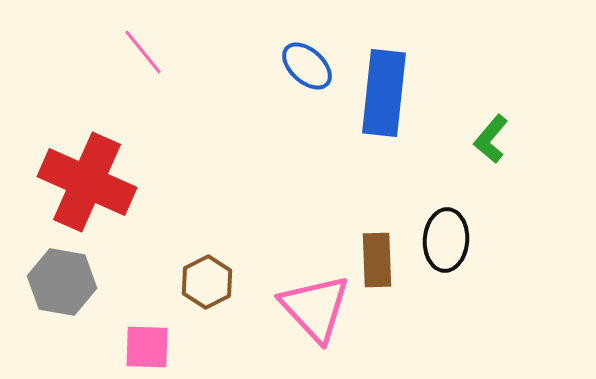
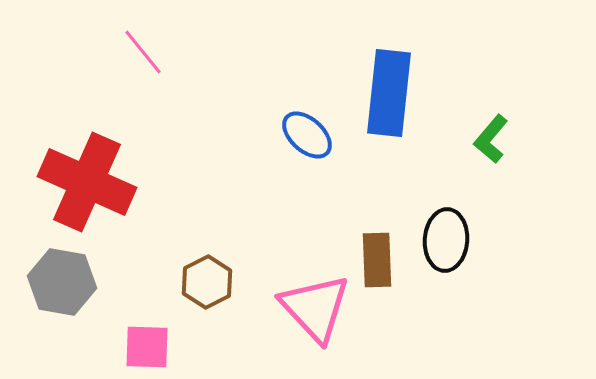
blue ellipse: moved 69 px down
blue rectangle: moved 5 px right
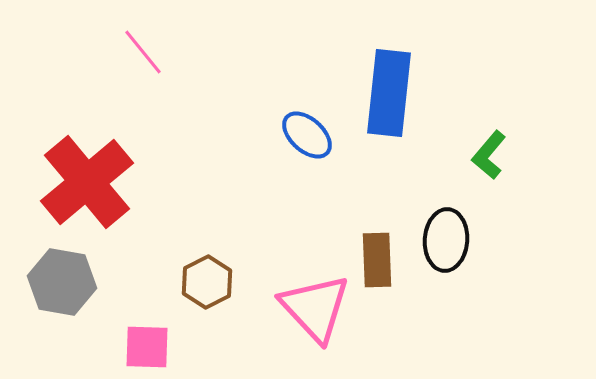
green L-shape: moved 2 px left, 16 px down
red cross: rotated 26 degrees clockwise
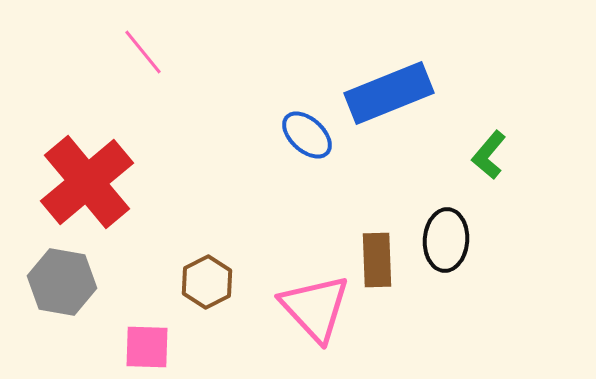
blue rectangle: rotated 62 degrees clockwise
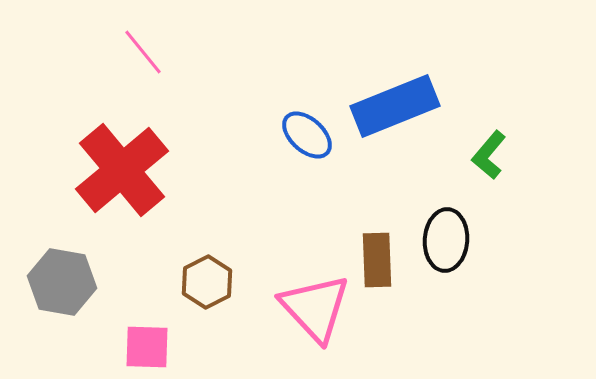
blue rectangle: moved 6 px right, 13 px down
red cross: moved 35 px right, 12 px up
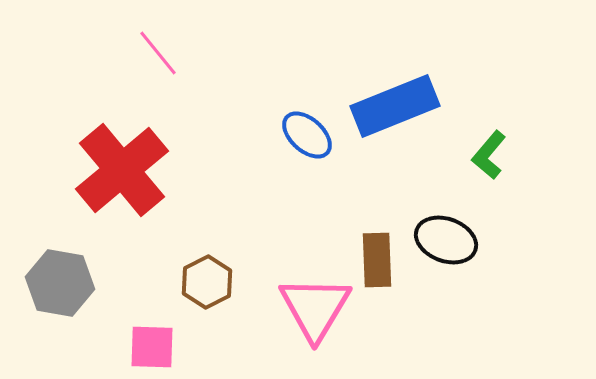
pink line: moved 15 px right, 1 px down
black ellipse: rotated 74 degrees counterclockwise
gray hexagon: moved 2 px left, 1 px down
pink triangle: rotated 14 degrees clockwise
pink square: moved 5 px right
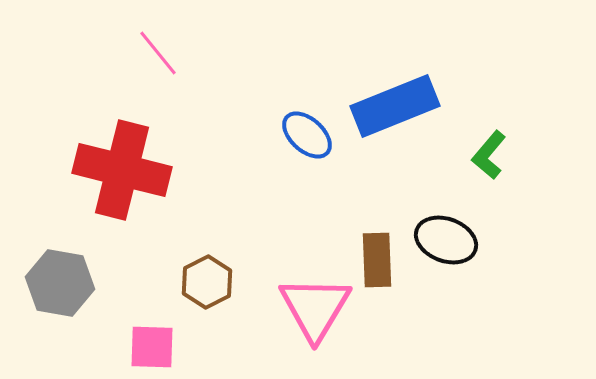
red cross: rotated 36 degrees counterclockwise
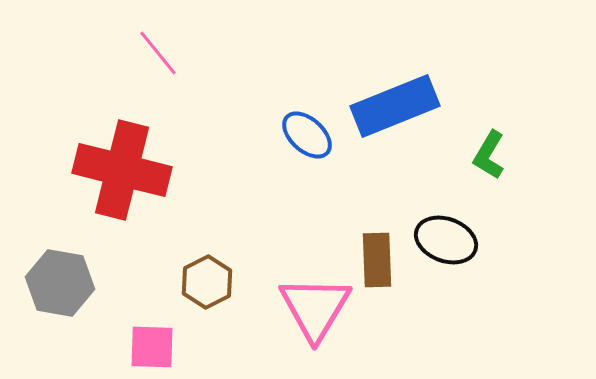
green L-shape: rotated 9 degrees counterclockwise
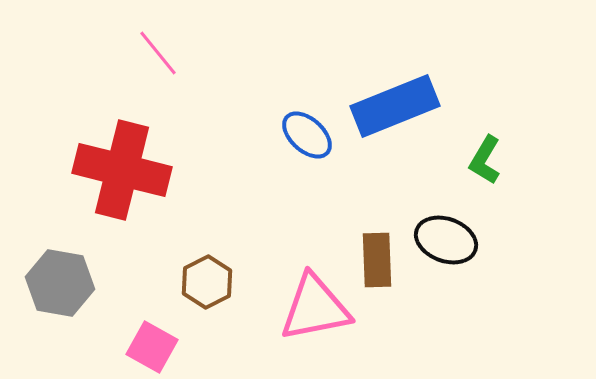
green L-shape: moved 4 px left, 5 px down
pink triangle: rotated 48 degrees clockwise
pink square: rotated 27 degrees clockwise
